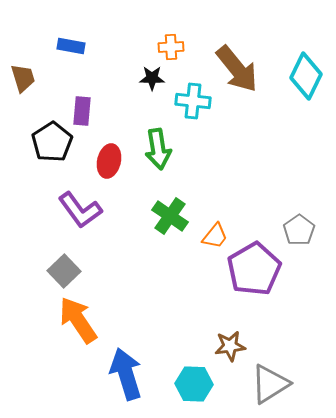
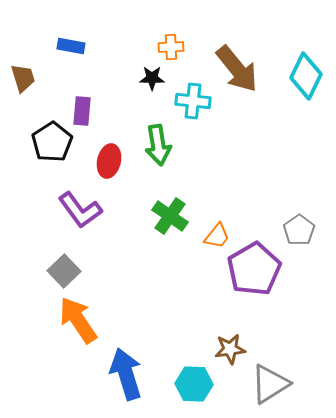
green arrow: moved 4 px up
orange trapezoid: moved 2 px right
brown star: moved 3 px down
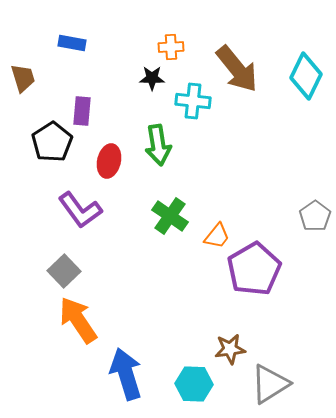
blue rectangle: moved 1 px right, 3 px up
gray pentagon: moved 16 px right, 14 px up
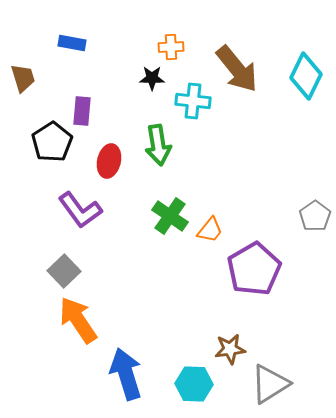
orange trapezoid: moved 7 px left, 6 px up
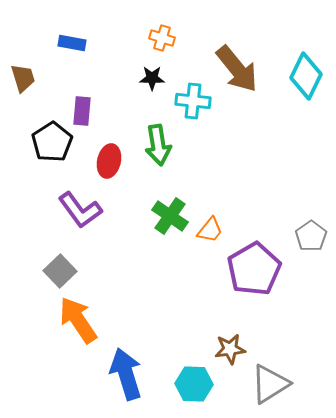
orange cross: moved 9 px left, 9 px up; rotated 20 degrees clockwise
gray pentagon: moved 4 px left, 20 px down
gray square: moved 4 px left
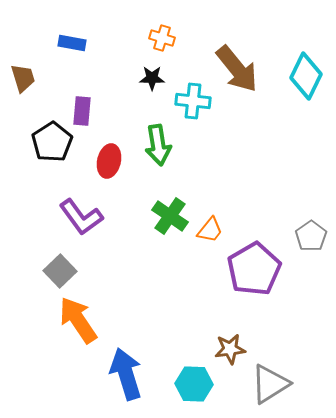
purple L-shape: moved 1 px right, 7 px down
